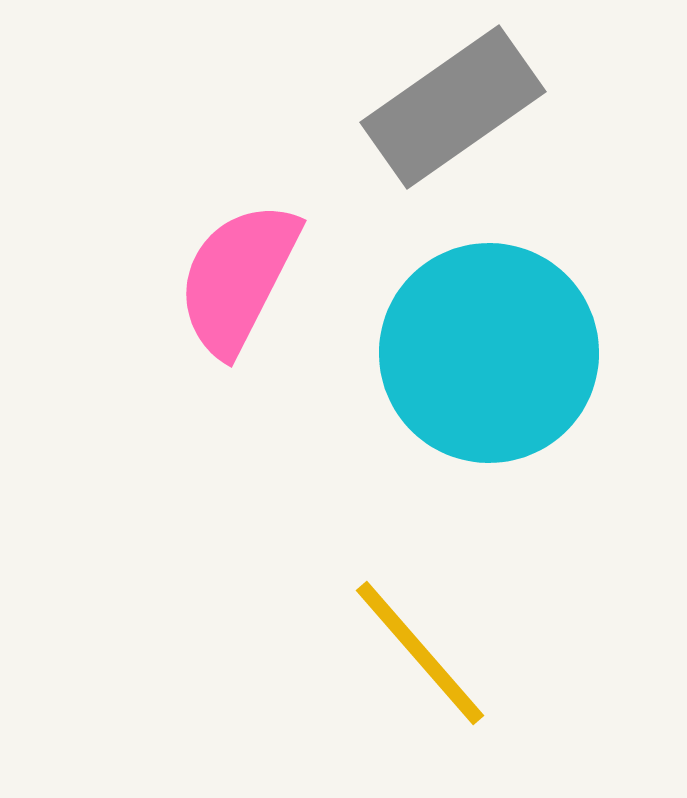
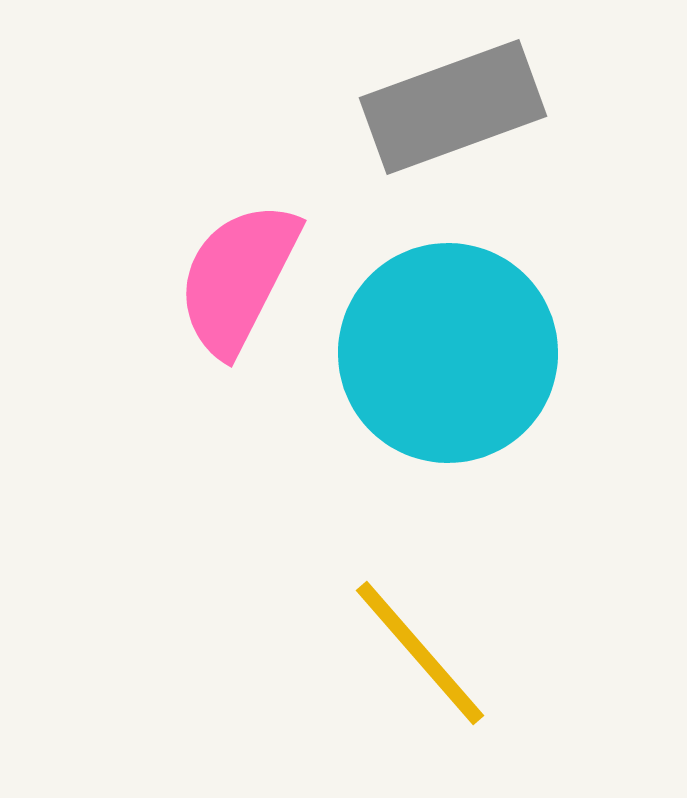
gray rectangle: rotated 15 degrees clockwise
cyan circle: moved 41 px left
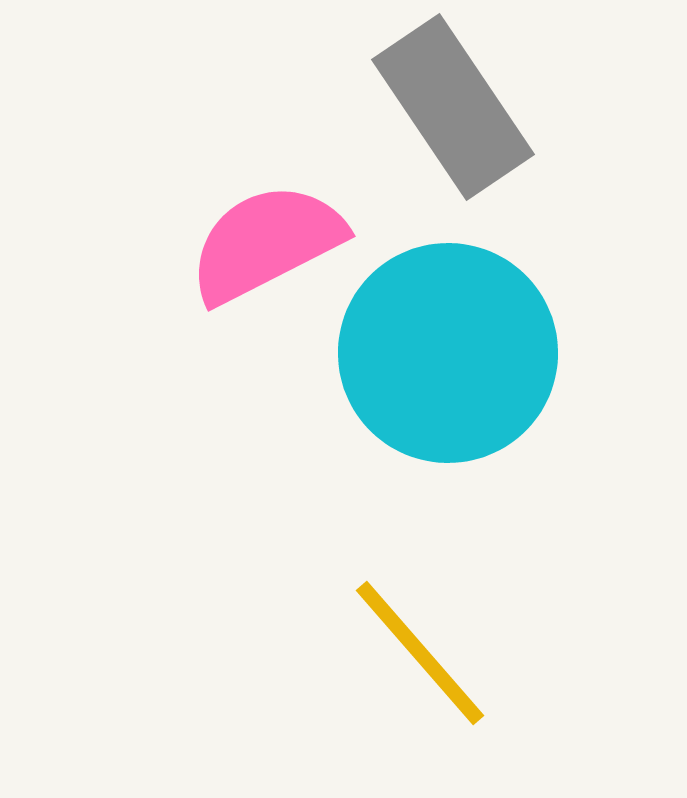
gray rectangle: rotated 76 degrees clockwise
pink semicircle: moved 28 px right, 35 px up; rotated 36 degrees clockwise
